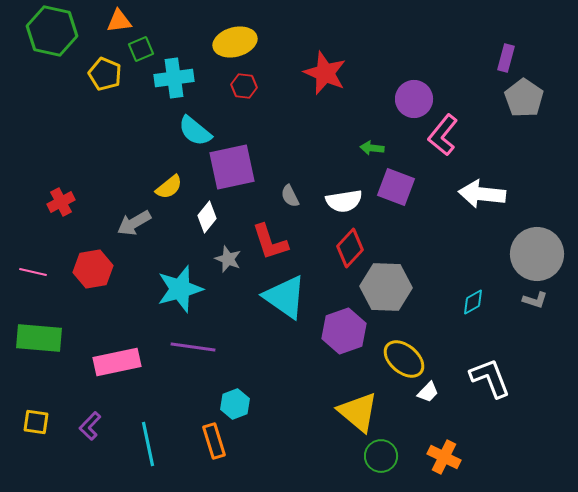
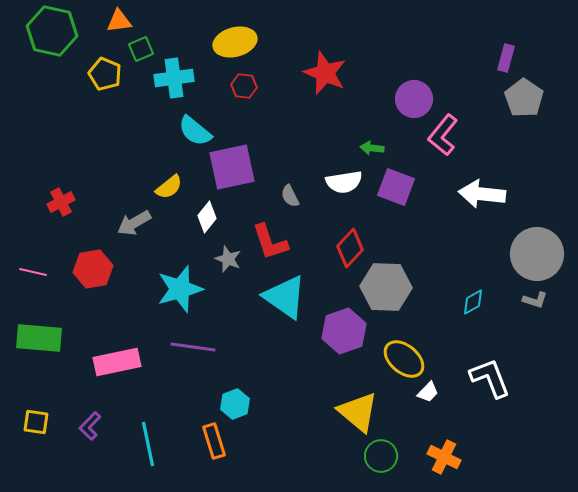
white semicircle at (344, 201): moved 19 px up
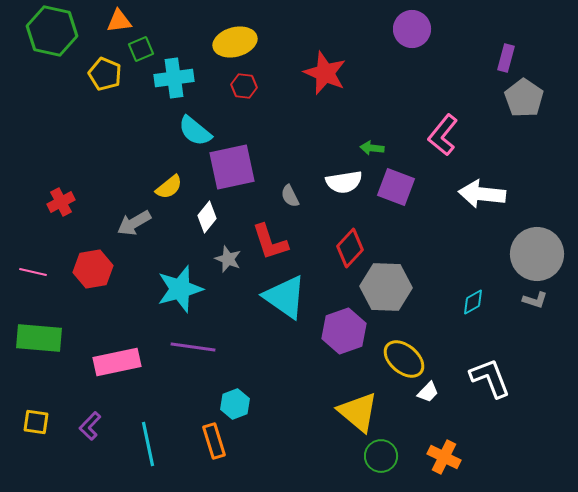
purple circle at (414, 99): moved 2 px left, 70 px up
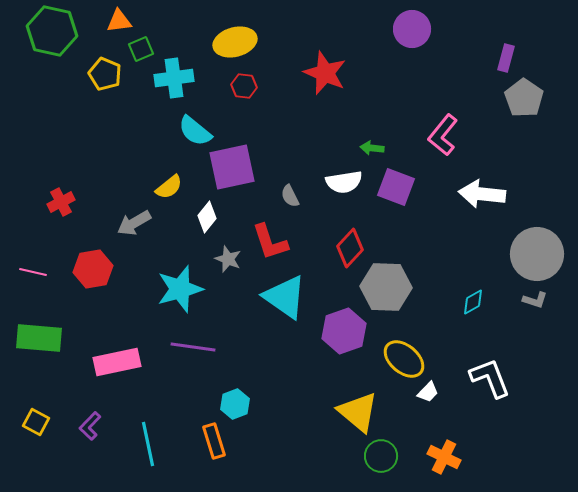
yellow square at (36, 422): rotated 20 degrees clockwise
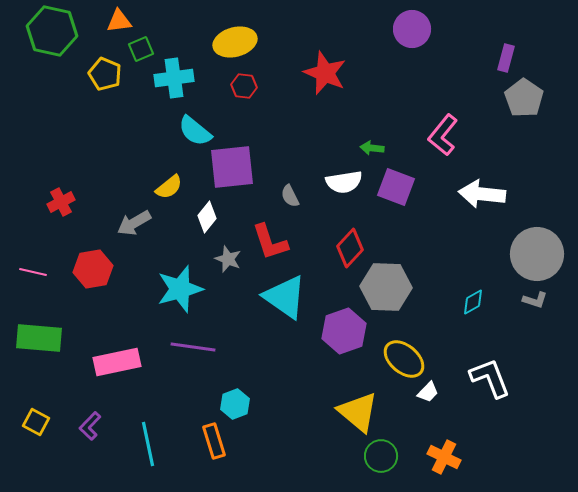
purple square at (232, 167): rotated 6 degrees clockwise
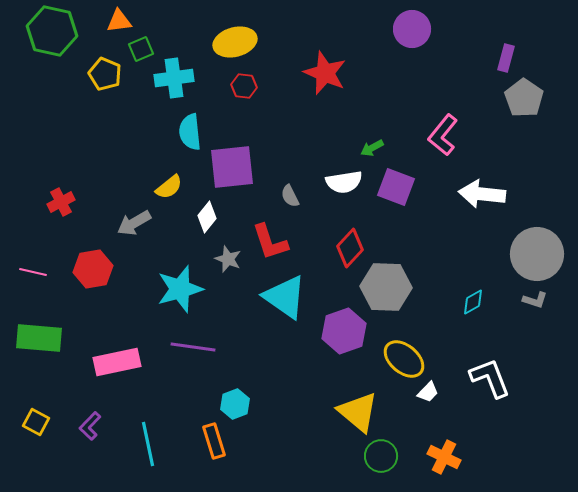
cyan semicircle at (195, 131): moved 5 px left, 1 px down; rotated 45 degrees clockwise
green arrow at (372, 148): rotated 35 degrees counterclockwise
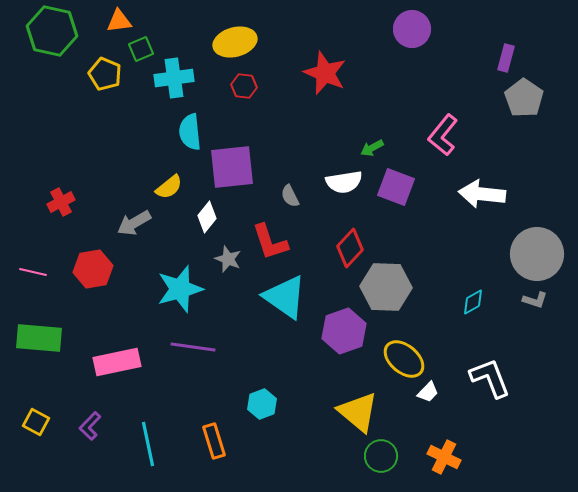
cyan hexagon at (235, 404): moved 27 px right
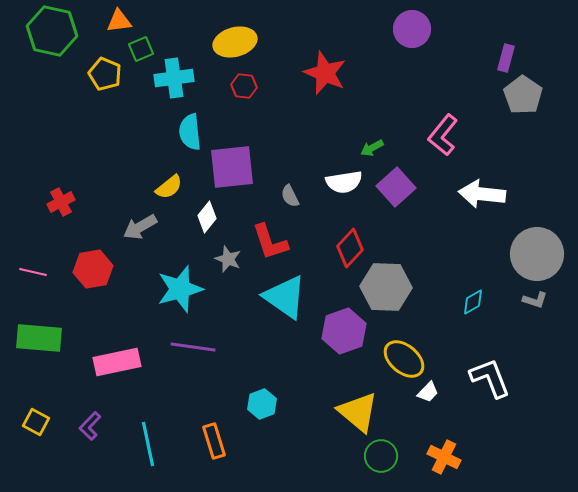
gray pentagon at (524, 98): moved 1 px left, 3 px up
purple square at (396, 187): rotated 27 degrees clockwise
gray arrow at (134, 223): moved 6 px right, 4 px down
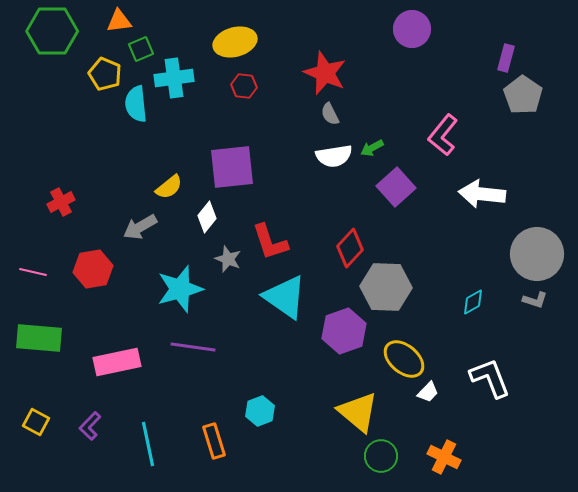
green hexagon at (52, 31): rotated 12 degrees counterclockwise
cyan semicircle at (190, 132): moved 54 px left, 28 px up
white semicircle at (344, 182): moved 10 px left, 26 px up
gray semicircle at (290, 196): moved 40 px right, 82 px up
cyan hexagon at (262, 404): moved 2 px left, 7 px down
